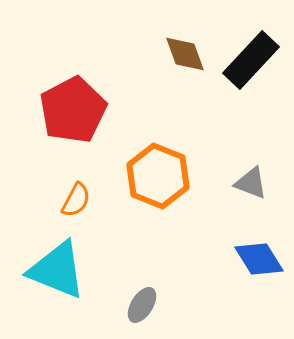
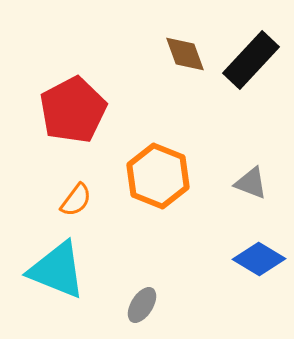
orange semicircle: rotated 9 degrees clockwise
blue diamond: rotated 27 degrees counterclockwise
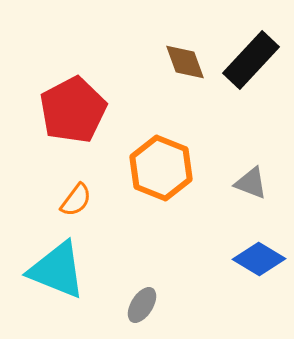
brown diamond: moved 8 px down
orange hexagon: moved 3 px right, 8 px up
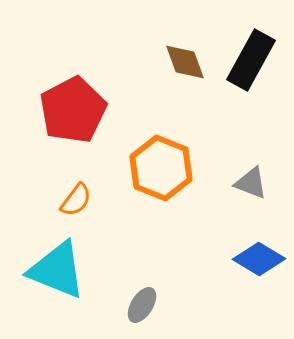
black rectangle: rotated 14 degrees counterclockwise
